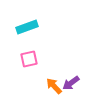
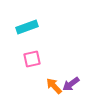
pink square: moved 3 px right
purple arrow: moved 1 px down
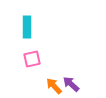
cyan rectangle: rotated 70 degrees counterclockwise
purple arrow: rotated 78 degrees clockwise
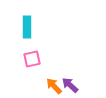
purple arrow: moved 1 px left, 1 px down
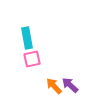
cyan rectangle: moved 11 px down; rotated 10 degrees counterclockwise
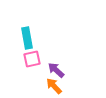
purple arrow: moved 14 px left, 15 px up
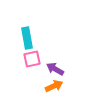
purple arrow: moved 1 px left, 1 px up; rotated 12 degrees counterclockwise
orange arrow: rotated 108 degrees clockwise
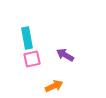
purple arrow: moved 10 px right, 14 px up
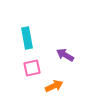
pink square: moved 9 px down
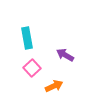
pink square: rotated 30 degrees counterclockwise
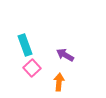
cyan rectangle: moved 2 px left, 7 px down; rotated 10 degrees counterclockwise
orange arrow: moved 5 px right, 4 px up; rotated 60 degrees counterclockwise
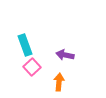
purple arrow: rotated 18 degrees counterclockwise
pink square: moved 1 px up
